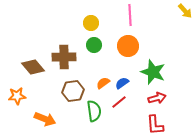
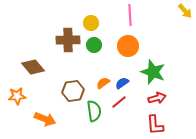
brown cross: moved 4 px right, 17 px up
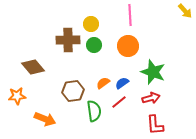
yellow circle: moved 1 px down
red arrow: moved 6 px left
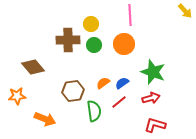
orange circle: moved 4 px left, 2 px up
red L-shape: rotated 110 degrees clockwise
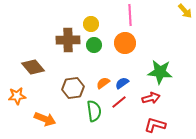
orange circle: moved 1 px right, 1 px up
green star: moved 7 px right; rotated 15 degrees counterclockwise
brown hexagon: moved 3 px up
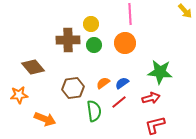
pink line: moved 1 px up
orange star: moved 2 px right, 1 px up
red L-shape: rotated 30 degrees counterclockwise
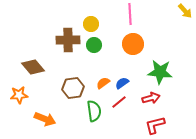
orange circle: moved 8 px right, 1 px down
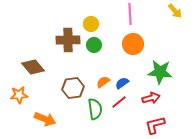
yellow arrow: moved 10 px left
orange semicircle: moved 1 px up
green semicircle: moved 1 px right, 2 px up
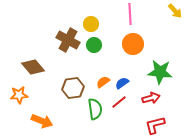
brown cross: rotated 30 degrees clockwise
orange arrow: moved 3 px left, 2 px down
